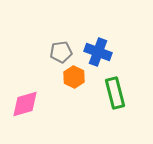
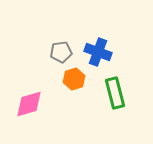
orange hexagon: moved 2 px down; rotated 15 degrees clockwise
pink diamond: moved 4 px right
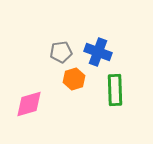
green rectangle: moved 3 px up; rotated 12 degrees clockwise
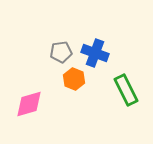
blue cross: moved 3 px left, 1 px down
orange hexagon: rotated 20 degrees counterclockwise
green rectangle: moved 11 px right; rotated 24 degrees counterclockwise
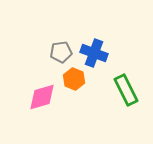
blue cross: moved 1 px left
pink diamond: moved 13 px right, 7 px up
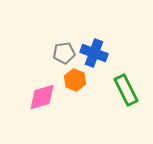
gray pentagon: moved 3 px right, 1 px down
orange hexagon: moved 1 px right, 1 px down
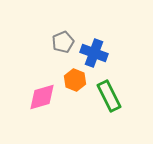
gray pentagon: moved 1 px left, 11 px up; rotated 15 degrees counterclockwise
green rectangle: moved 17 px left, 6 px down
